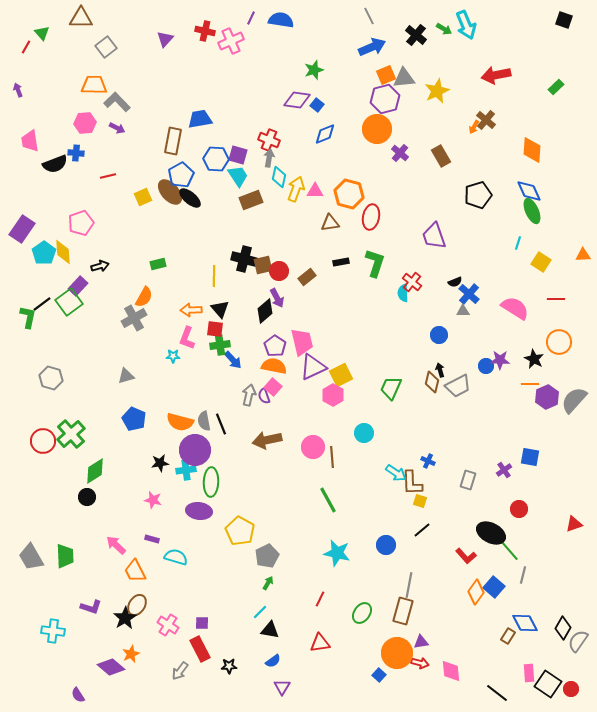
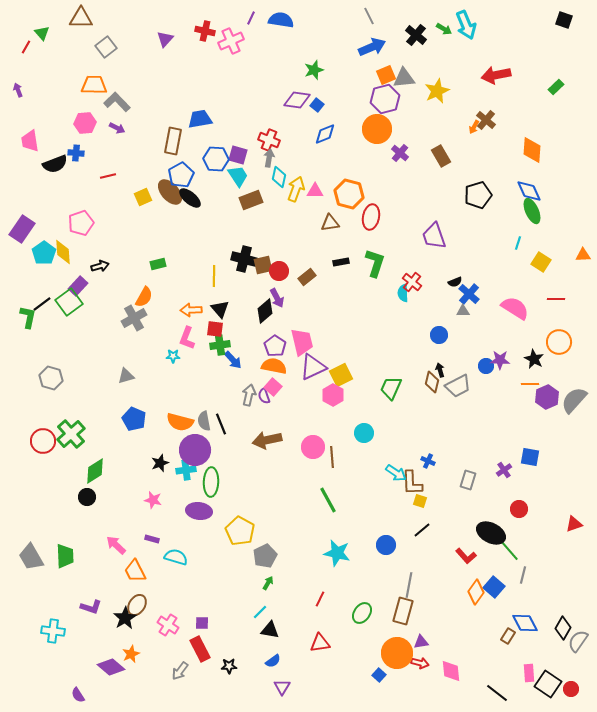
black star at (160, 463): rotated 12 degrees counterclockwise
gray pentagon at (267, 556): moved 2 px left
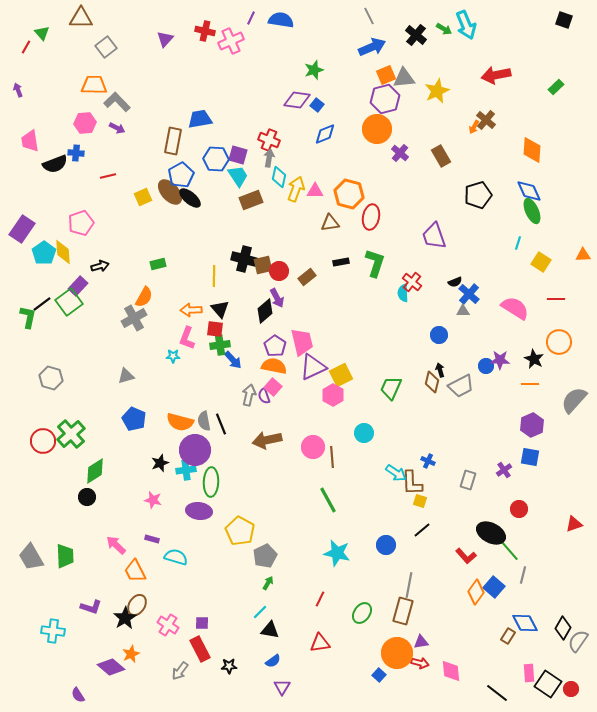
gray trapezoid at (458, 386): moved 3 px right
purple hexagon at (547, 397): moved 15 px left, 28 px down
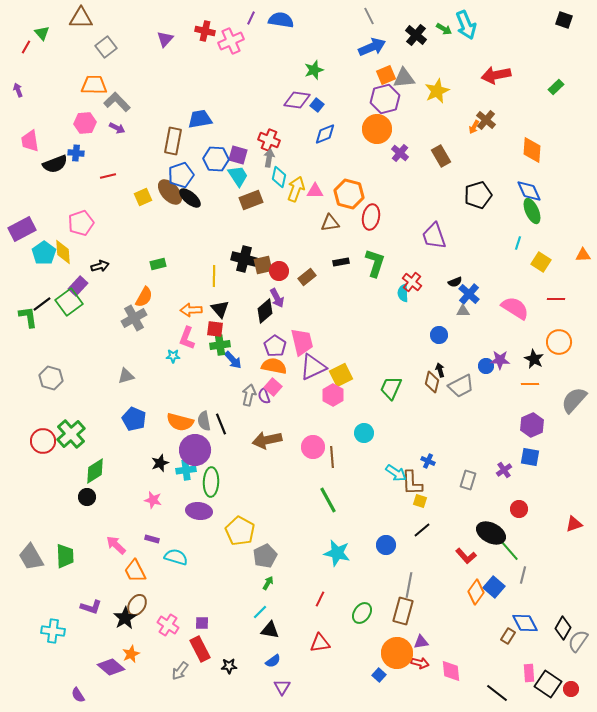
blue pentagon at (181, 175): rotated 10 degrees clockwise
purple rectangle at (22, 229): rotated 28 degrees clockwise
green L-shape at (28, 317): rotated 20 degrees counterclockwise
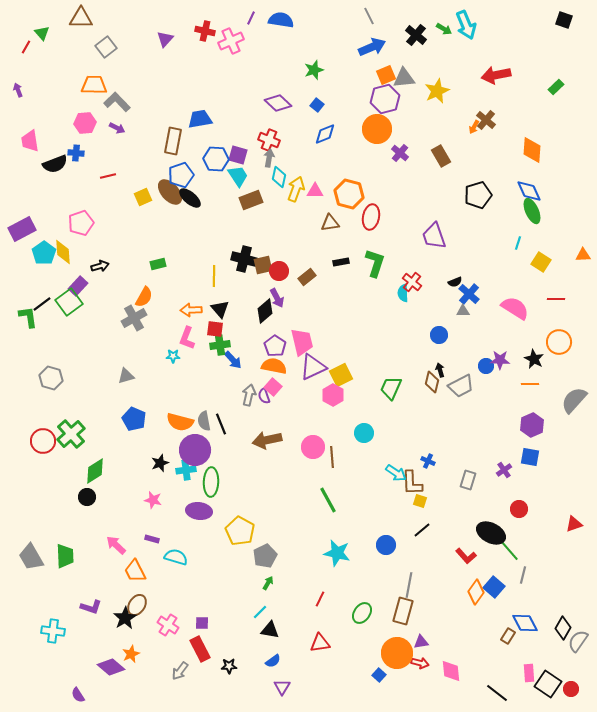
purple diamond at (297, 100): moved 19 px left, 3 px down; rotated 36 degrees clockwise
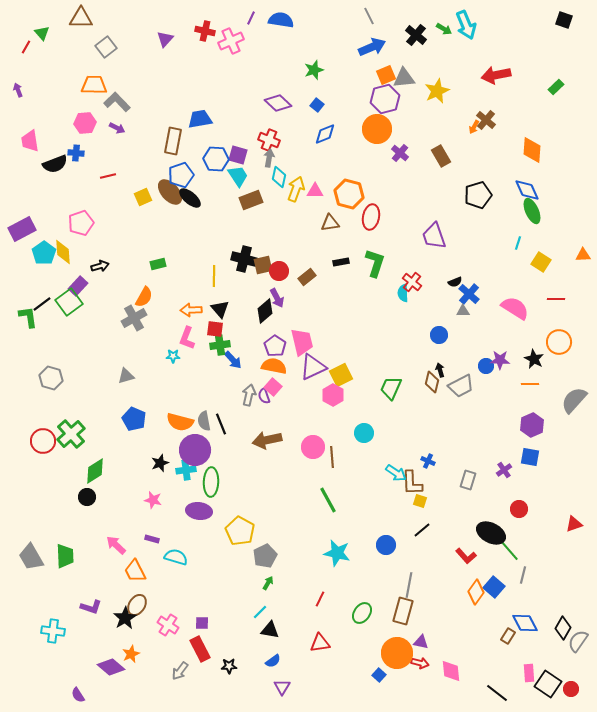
blue diamond at (529, 191): moved 2 px left, 1 px up
purple triangle at (421, 642): rotated 21 degrees clockwise
